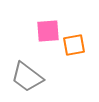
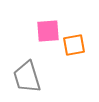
gray trapezoid: rotated 36 degrees clockwise
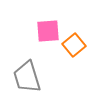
orange square: rotated 30 degrees counterclockwise
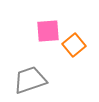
gray trapezoid: moved 3 px right, 3 px down; rotated 88 degrees clockwise
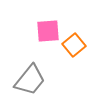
gray trapezoid: rotated 148 degrees clockwise
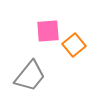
gray trapezoid: moved 4 px up
